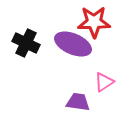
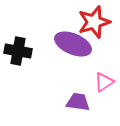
red star: rotated 16 degrees counterclockwise
black cross: moved 8 px left, 8 px down; rotated 16 degrees counterclockwise
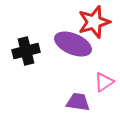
black cross: moved 8 px right; rotated 24 degrees counterclockwise
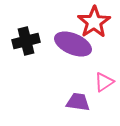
red star: rotated 16 degrees counterclockwise
black cross: moved 10 px up
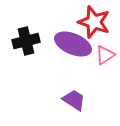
red star: rotated 20 degrees counterclockwise
pink triangle: moved 1 px right, 27 px up
purple trapezoid: moved 4 px left, 2 px up; rotated 25 degrees clockwise
